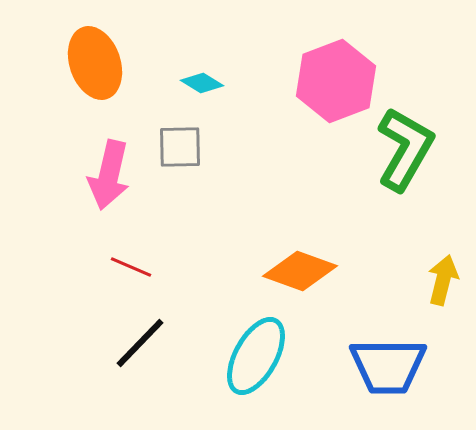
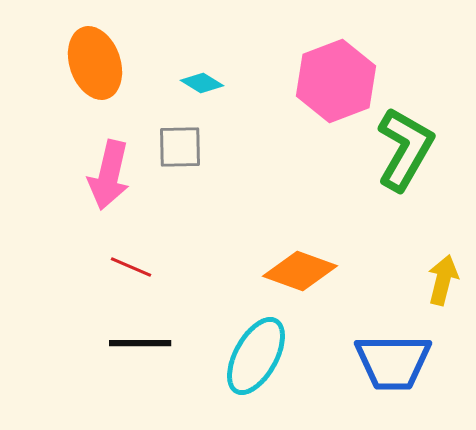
black line: rotated 46 degrees clockwise
blue trapezoid: moved 5 px right, 4 px up
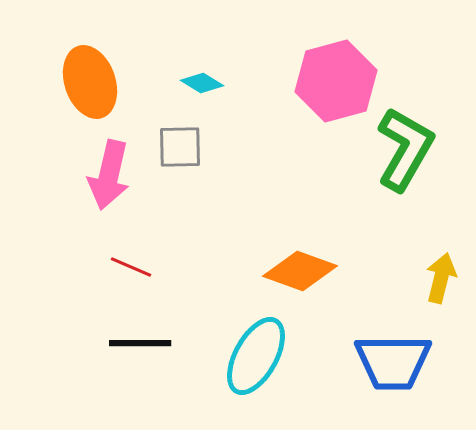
orange ellipse: moved 5 px left, 19 px down
pink hexagon: rotated 6 degrees clockwise
yellow arrow: moved 2 px left, 2 px up
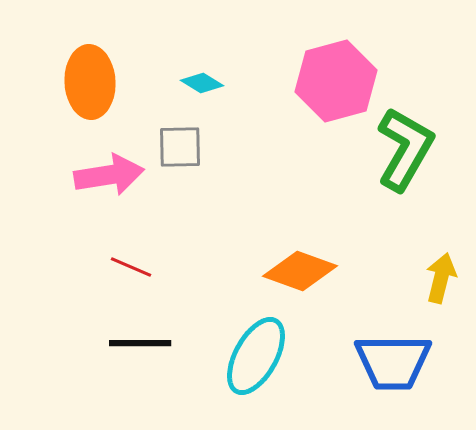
orange ellipse: rotated 16 degrees clockwise
pink arrow: rotated 112 degrees counterclockwise
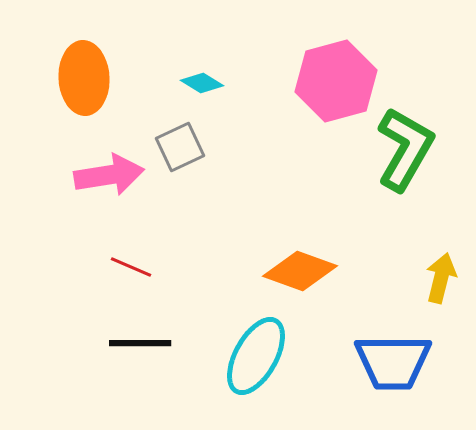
orange ellipse: moved 6 px left, 4 px up
gray square: rotated 24 degrees counterclockwise
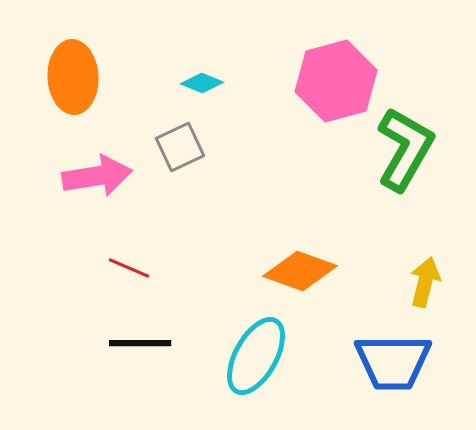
orange ellipse: moved 11 px left, 1 px up
cyan diamond: rotated 9 degrees counterclockwise
pink arrow: moved 12 px left, 1 px down
red line: moved 2 px left, 1 px down
yellow arrow: moved 16 px left, 4 px down
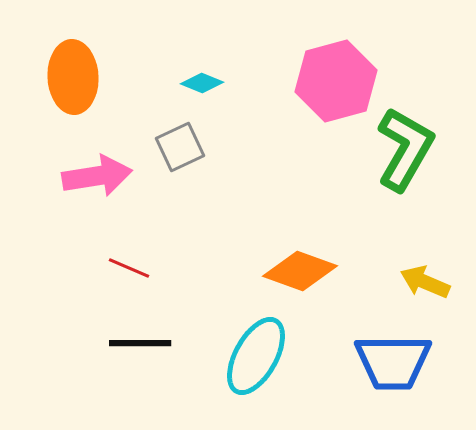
yellow arrow: rotated 81 degrees counterclockwise
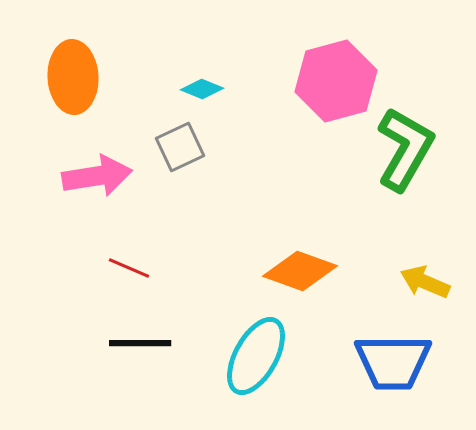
cyan diamond: moved 6 px down
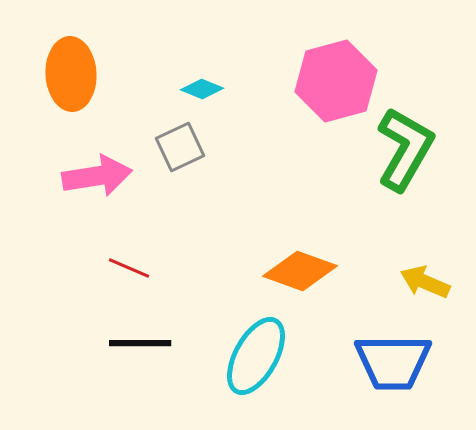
orange ellipse: moved 2 px left, 3 px up
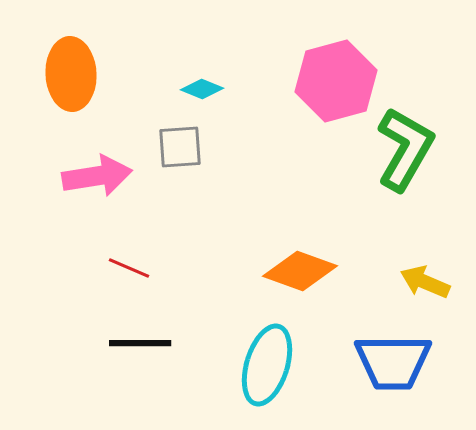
gray square: rotated 21 degrees clockwise
cyan ellipse: moved 11 px right, 9 px down; rotated 12 degrees counterclockwise
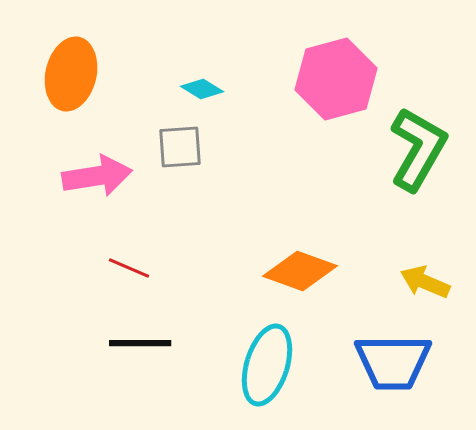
orange ellipse: rotated 16 degrees clockwise
pink hexagon: moved 2 px up
cyan diamond: rotated 9 degrees clockwise
green L-shape: moved 13 px right
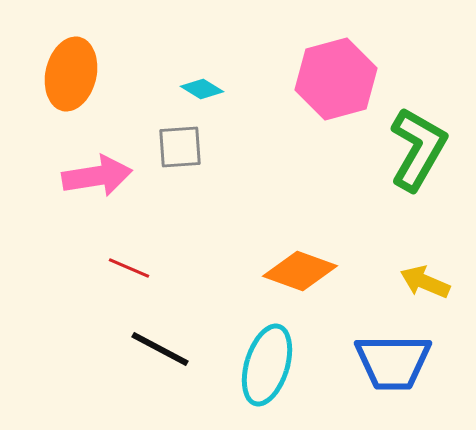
black line: moved 20 px right, 6 px down; rotated 28 degrees clockwise
